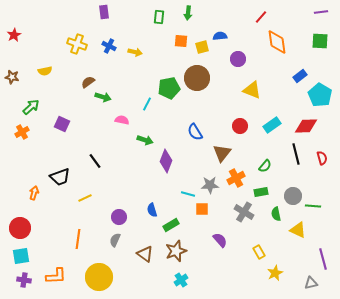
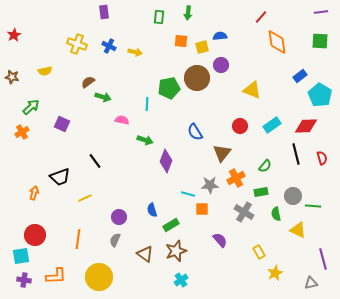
purple circle at (238, 59): moved 17 px left, 6 px down
cyan line at (147, 104): rotated 24 degrees counterclockwise
red circle at (20, 228): moved 15 px right, 7 px down
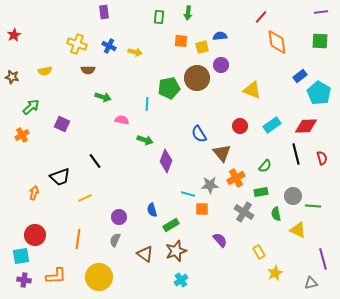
brown semicircle at (88, 82): moved 12 px up; rotated 144 degrees counterclockwise
cyan pentagon at (320, 95): moved 1 px left, 2 px up
orange cross at (22, 132): moved 3 px down
blue semicircle at (195, 132): moved 4 px right, 2 px down
brown triangle at (222, 153): rotated 18 degrees counterclockwise
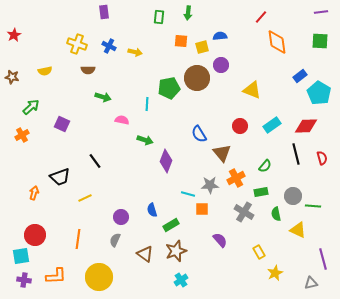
purple circle at (119, 217): moved 2 px right
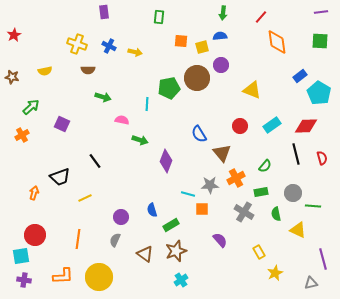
green arrow at (188, 13): moved 35 px right
green arrow at (145, 140): moved 5 px left
gray circle at (293, 196): moved 3 px up
orange L-shape at (56, 276): moved 7 px right
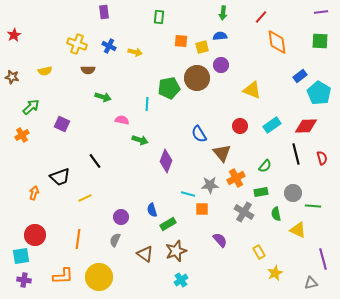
green rectangle at (171, 225): moved 3 px left, 1 px up
